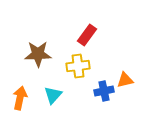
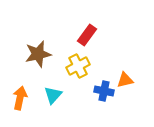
brown star: rotated 12 degrees counterclockwise
yellow cross: rotated 20 degrees counterclockwise
blue cross: rotated 24 degrees clockwise
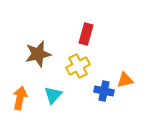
red rectangle: moved 1 px left, 1 px up; rotated 20 degrees counterclockwise
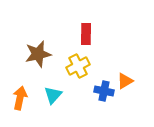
red rectangle: rotated 15 degrees counterclockwise
orange triangle: moved 1 px down; rotated 18 degrees counterclockwise
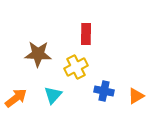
brown star: rotated 16 degrees clockwise
yellow cross: moved 2 px left, 1 px down
orange triangle: moved 11 px right, 15 px down
orange arrow: moved 4 px left; rotated 40 degrees clockwise
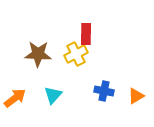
yellow cross: moved 13 px up
orange arrow: moved 1 px left
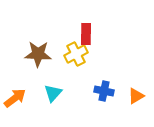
cyan triangle: moved 2 px up
